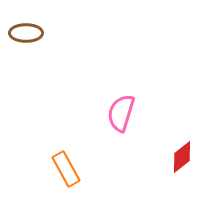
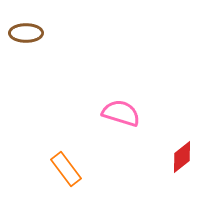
pink semicircle: rotated 90 degrees clockwise
orange rectangle: rotated 8 degrees counterclockwise
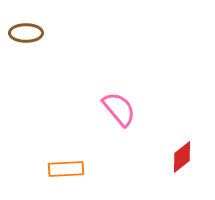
pink semicircle: moved 2 px left, 4 px up; rotated 33 degrees clockwise
orange rectangle: rotated 56 degrees counterclockwise
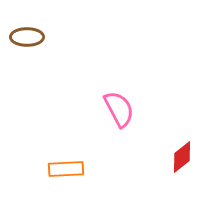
brown ellipse: moved 1 px right, 4 px down
pink semicircle: rotated 12 degrees clockwise
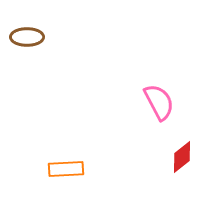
pink semicircle: moved 40 px right, 7 px up
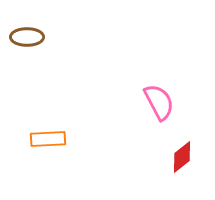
orange rectangle: moved 18 px left, 30 px up
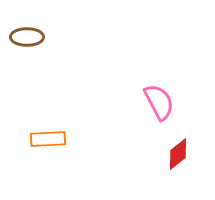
red diamond: moved 4 px left, 3 px up
